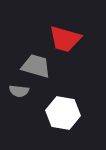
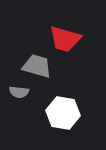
gray trapezoid: moved 1 px right
gray semicircle: moved 1 px down
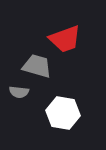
red trapezoid: rotated 36 degrees counterclockwise
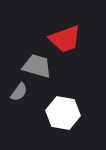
gray semicircle: rotated 60 degrees counterclockwise
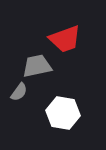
gray trapezoid: rotated 28 degrees counterclockwise
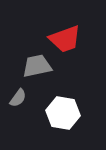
gray semicircle: moved 1 px left, 6 px down
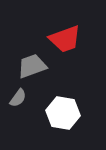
gray trapezoid: moved 5 px left; rotated 8 degrees counterclockwise
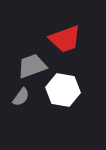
gray semicircle: moved 3 px right, 1 px up
white hexagon: moved 23 px up
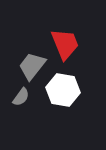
red trapezoid: moved 5 px down; rotated 92 degrees counterclockwise
gray trapezoid: rotated 32 degrees counterclockwise
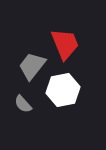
white hexagon: rotated 20 degrees counterclockwise
gray semicircle: moved 2 px right, 7 px down; rotated 102 degrees clockwise
